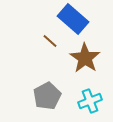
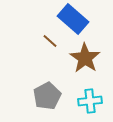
cyan cross: rotated 15 degrees clockwise
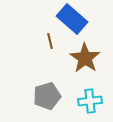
blue rectangle: moved 1 px left
brown line: rotated 35 degrees clockwise
gray pentagon: rotated 12 degrees clockwise
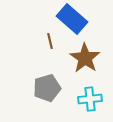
gray pentagon: moved 8 px up
cyan cross: moved 2 px up
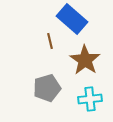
brown star: moved 2 px down
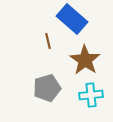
brown line: moved 2 px left
cyan cross: moved 1 px right, 4 px up
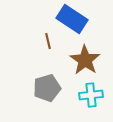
blue rectangle: rotated 8 degrees counterclockwise
